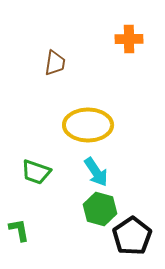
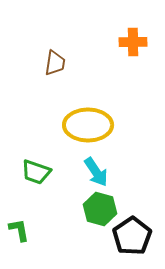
orange cross: moved 4 px right, 3 px down
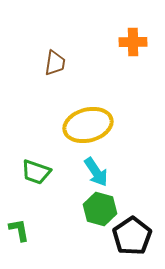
yellow ellipse: rotated 15 degrees counterclockwise
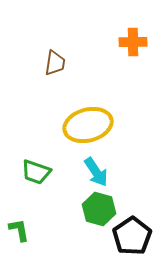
green hexagon: moved 1 px left
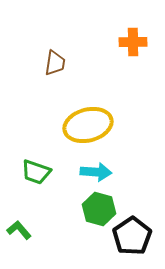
cyan arrow: rotated 52 degrees counterclockwise
green L-shape: rotated 30 degrees counterclockwise
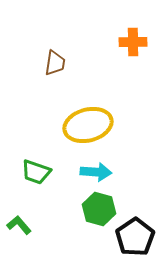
green L-shape: moved 5 px up
black pentagon: moved 3 px right, 1 px down
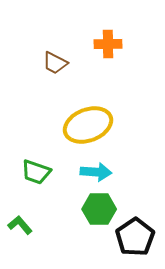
orange cross: moved 25 px left, 2 px down
brown trapezoid: rotated 108 degrees clockwise
yellow ellipse: rotated 6 degrees counterclockwise
green hexagon: rotated 16 degrees counterclockwise
green L-shape: moved 1 px right
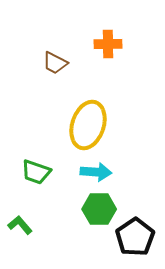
yellow ellipse: rotated 51 degrees counterclockwise
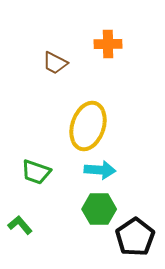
yellow ellipse: moved 1 px down
cyan arrow: moved 4 px right, 2 px up
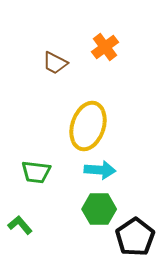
orange cross: moved 3 px left, 3 px down; rotated 36 degrees counterclockwise
green trapezoid: rotated 12 degrees counterclockwise
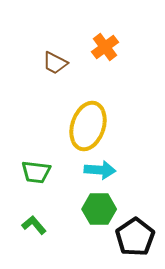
green L-shape: moved 14 px right
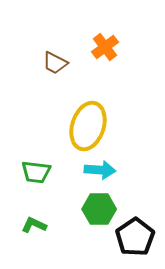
green L-shape: rotated 25 degrees counterclockwise
